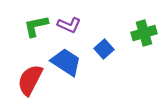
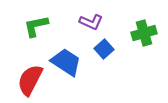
purple L-shape: moved 22 px right, 3 px up
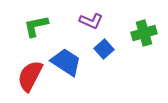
purple L-shape: moved 1 px up
red semicircle: moved 4 px up
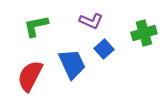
blue trapezoid: moved 6 px right, 2 px down; rotated 32 degrees clockwise
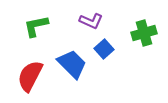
blue trapezoid: rotated 20 degrees counterclockwise
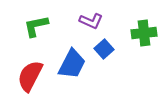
green cross: rotated 10 degrees clockwise
blue trapezoid: rotated 72 degrees clockwise
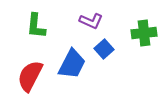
green L-shape: rotated 72 degrees counterclockwise
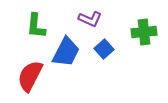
purple L-shape: moved 1 px left, 2 px up
green cross: moved 1 px up
blue trapezoid: moved 6 px left, 12 px up
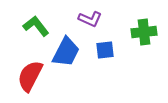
green L-shape: rotated 136 degrees clockwise
blue square: moved 1 px right, 1 px down; rotated 36 degrees clockwise
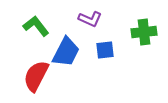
red semicircle: moved 6 px right
